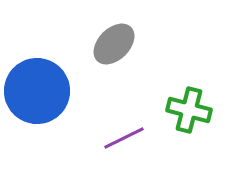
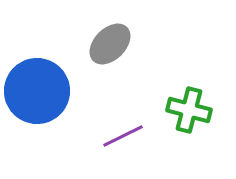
gray ellipse: moved 4 px left
purple line: moved 1 px left, 2 px up
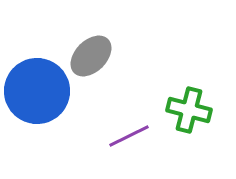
gray ellipse: moved 19 px left, 12 px down
purple line: moved 6 px right
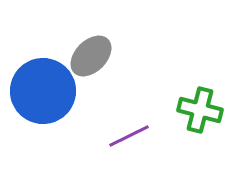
blue circle: moved 6 px right
green cross: moved 11 px right
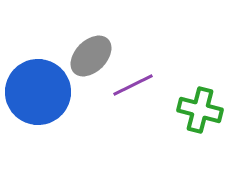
blue circle: moved 5 px left, 1 px down
purple line: moved 4 px right, 51 px up
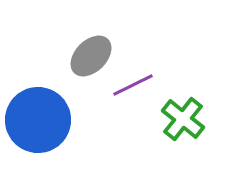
blue circle: moved 28 px down
green cross: moved 17 px left, 9 px down; rotated 24 degrees clockwise
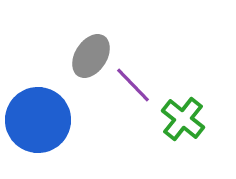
gray ellipse: rotated 12 degrees counterclockwise
purple line: rotated 72 degrees clockwise
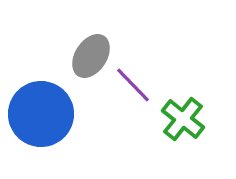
blue circle: moved 3 px right, 6 px up
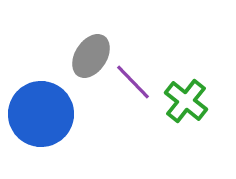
purple line: moved 3 px up
green cross: moved 3 px right, 18 px up
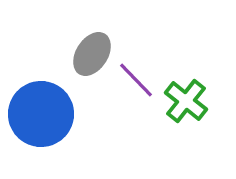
gray ellipse: moved 1 px right, 2 px up
purple line: moved 3 px right, 2 px up
